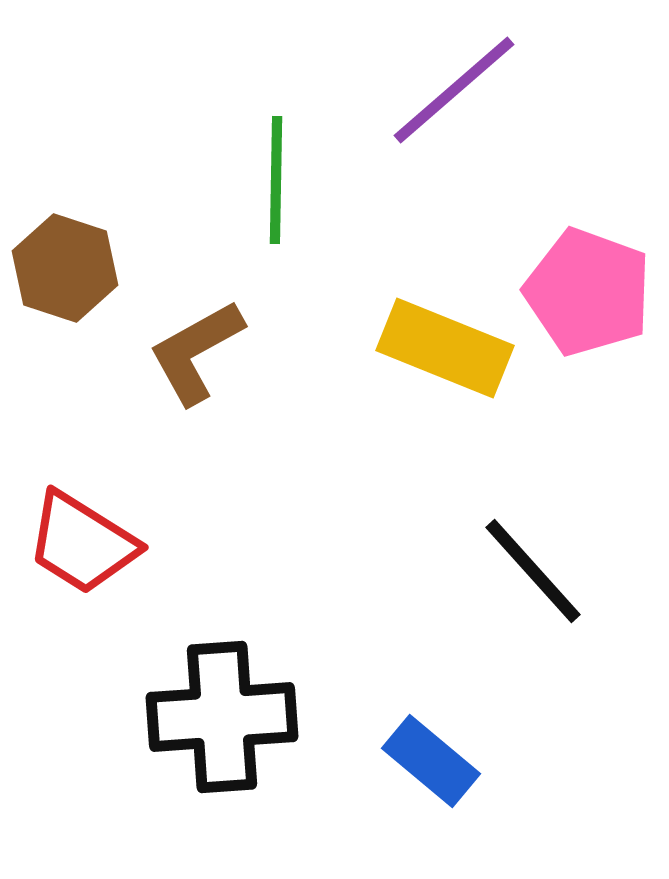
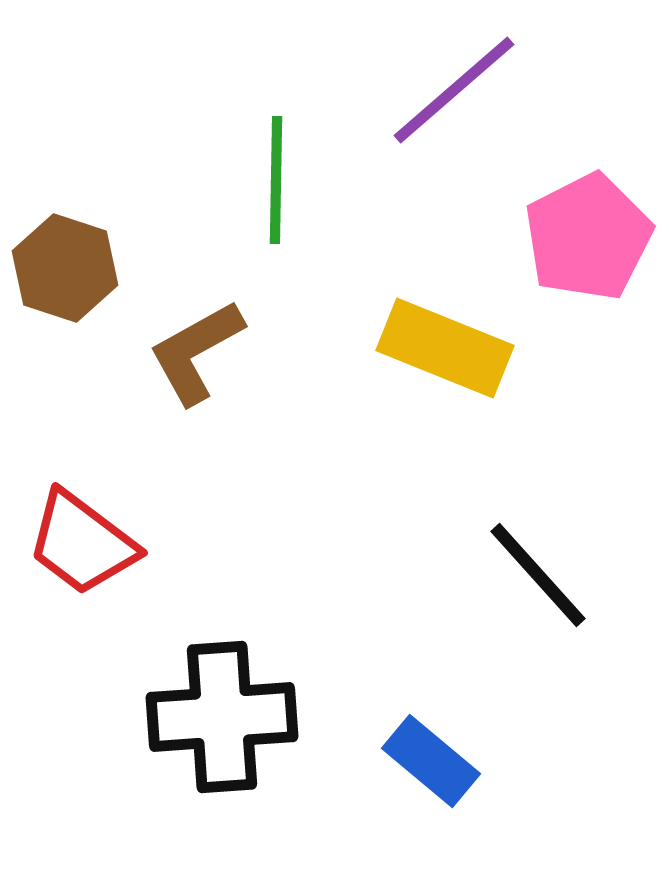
pink pentagon: moved 55 px up; rotated 25 degrees clockwise
red trapezoid: rotated 5 degrees clockwise
black line: moved 5 px right, 4 px down
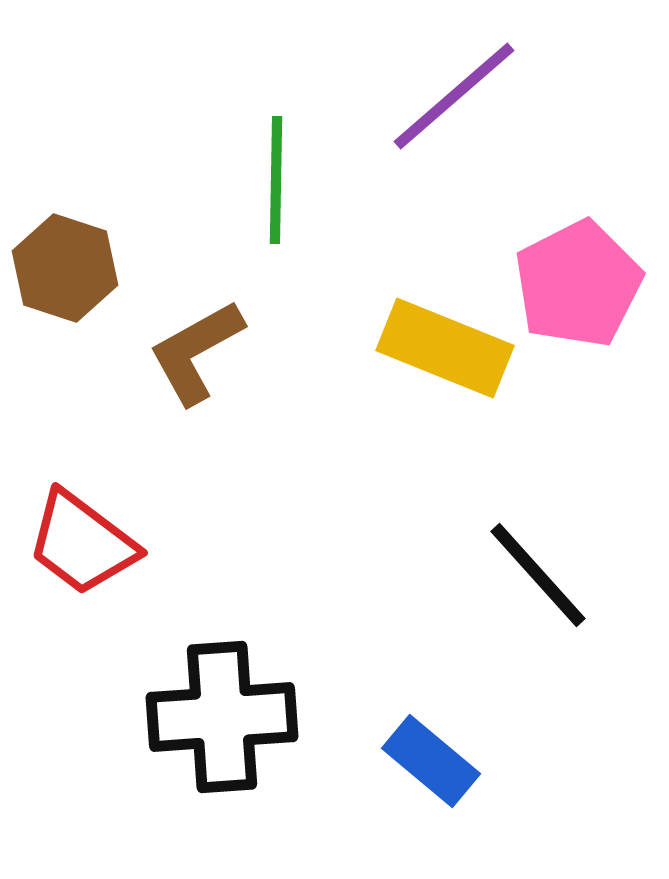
purple line: moved 6 px down
pink pentagon: moved 10 px left, 47 px down
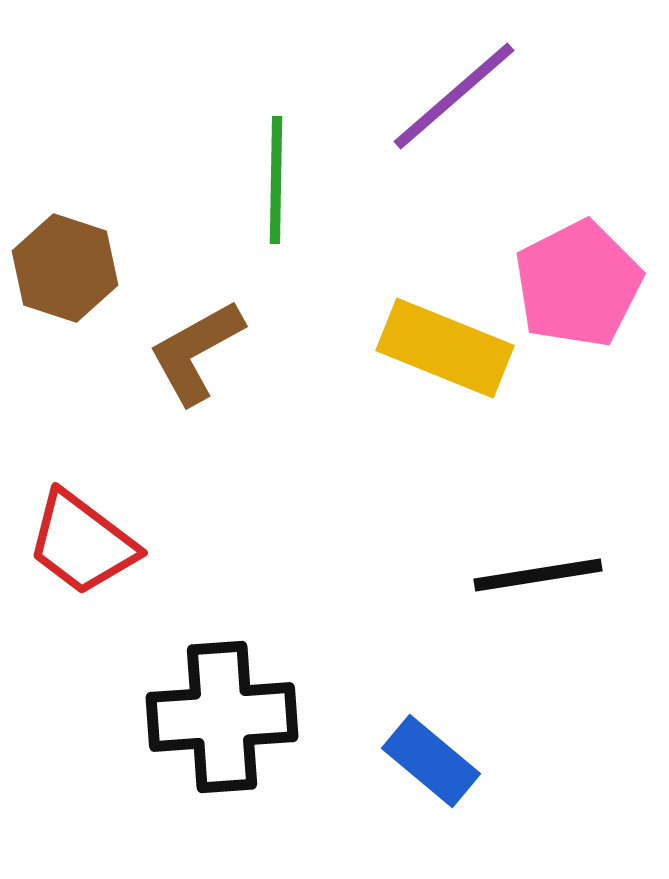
black line: rotated 57 degrees counterclockwise
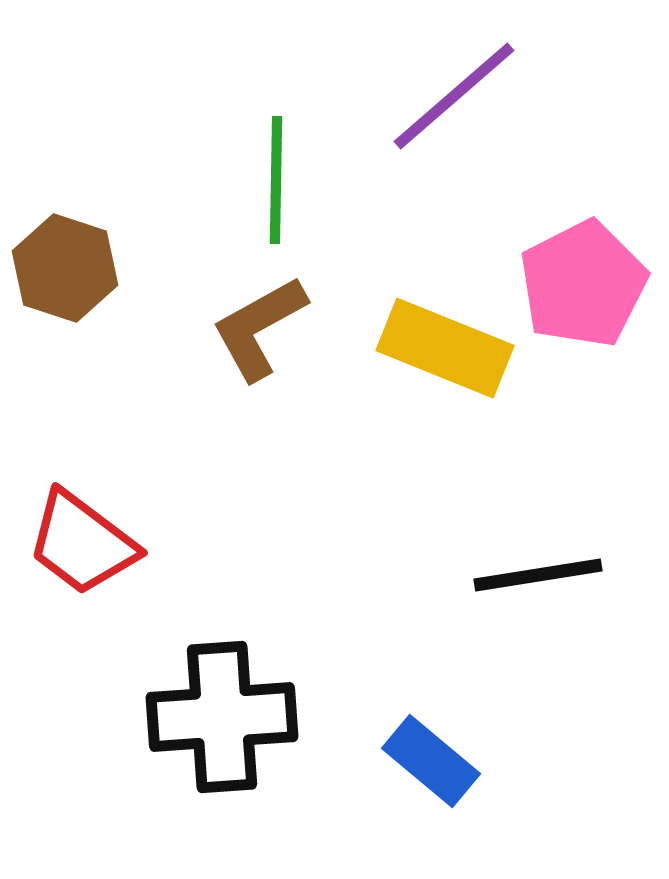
pink pentagon: moved 5 px right
brown L-shape: moved 63 px right, 24 px up
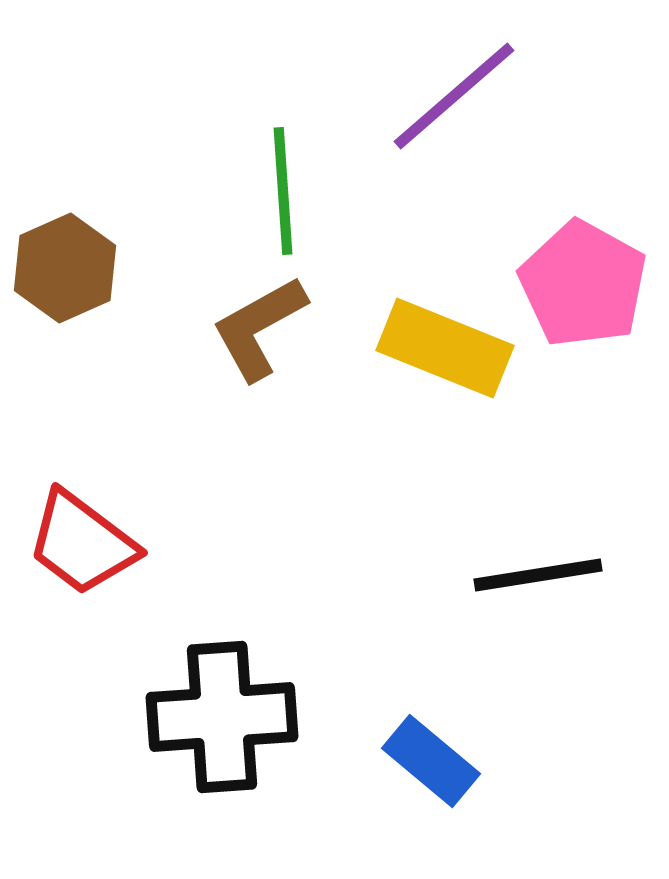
green line: moved 7 px right, 11 px down; rotated 5 degrees counterclockwise
brown hexagon: rotated 18 degrees clockwise
pink pentagon: rotated 16 degrees counterclockwise
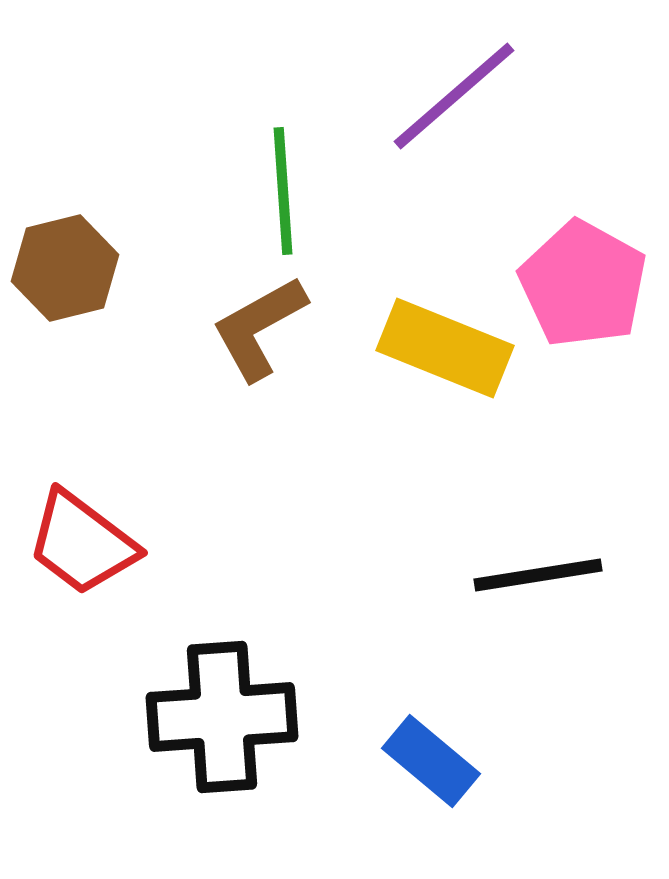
brown hexagon: rotated 10 degrees clockwise
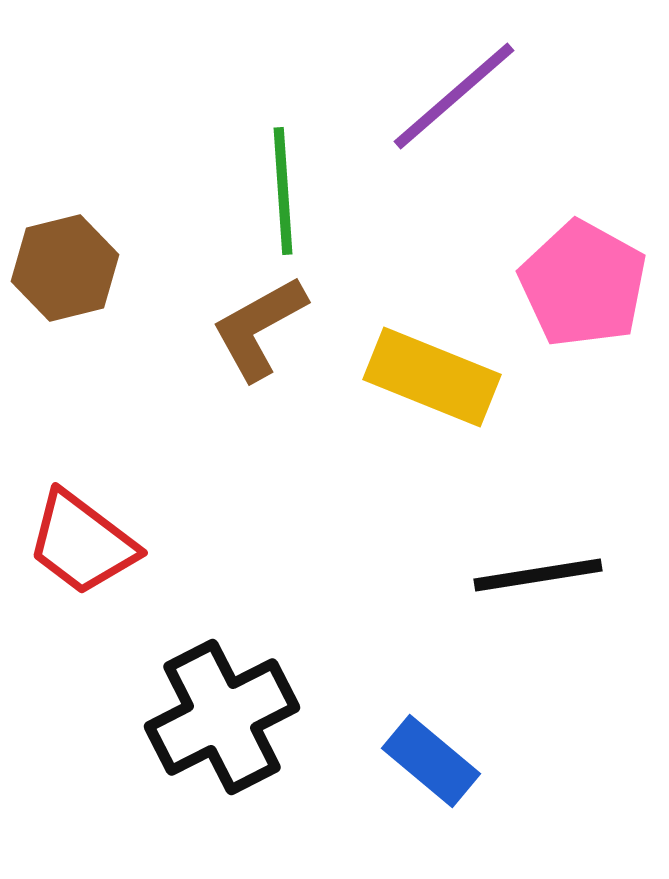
yellow rectangle: moved 13 px left, 29 px down
black cross: rotated 23 degrees counterclockwise
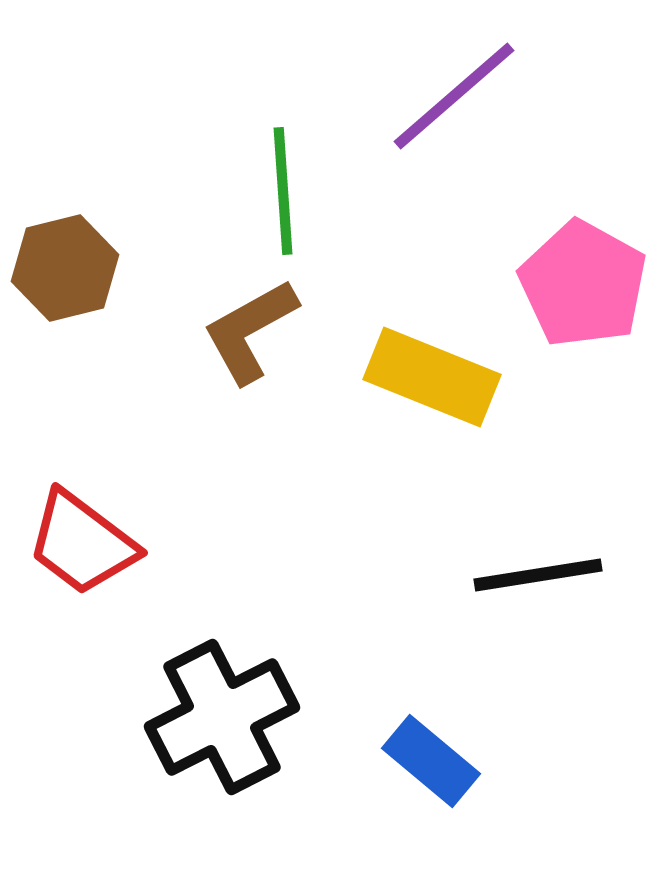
brown L-shape: moved 9 px left, 3 px down
